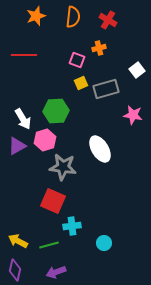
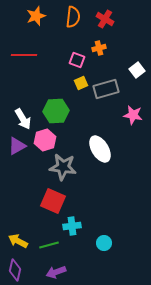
red cross: moved 3 px left, 1 px up
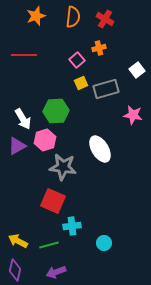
pink square: rotated 28 degrees clockwise
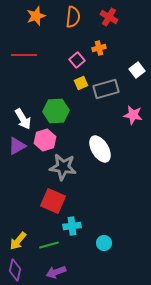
red cross: moved 4 px right, 2 px up
yellow arrow: rotated 78 degrees counterclockwise
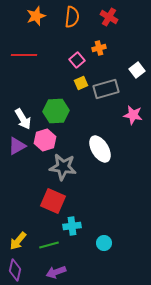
orange semicircle: moved 1 px left
